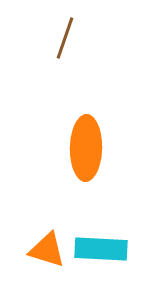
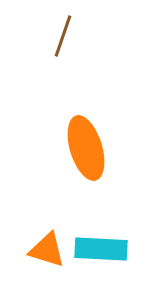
brown line: moved 2 px left, 2 px up
orange ellipse: rotated 18 degrees counterclockwise
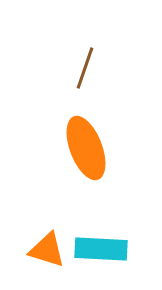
brown line: moved 22 px right, 32 px down
orange ellipse: rotated 4 degrees counterclockwise
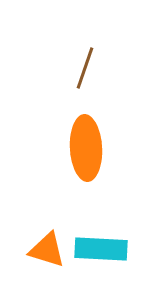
orange ellipse: rotated 18 degrees clockwise
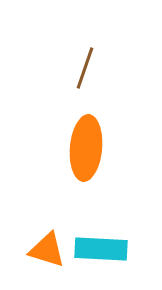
orange ellipse: rotated 8 degrees clockwise
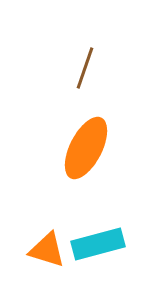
orange ellipse: rotated 22 degrees clockwise
cyan rectangle: moved 3 px left, 5 px up; rotated 18 degrees counterclockwise
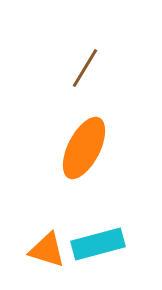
brown line: rotated 12 degrees clockwise
orange ellipse: moved 2 px left
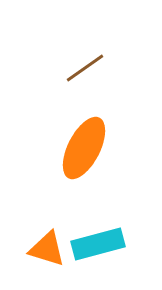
brown line: rotated 24 degrees clockwise
orange triangle: moved 1 px up
